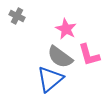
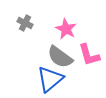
gray cross: moved 8 px right, 7 px down
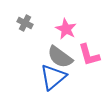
blue triangle: moved 3 px right, 2 px up
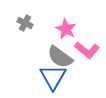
pink L-shape: moved 2 px left, 5 px up; rotated 35 degrees counterclockwise
blue triangle: rotated 20 degrees counterclockwise
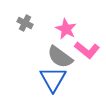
blue triangle: moved 2 px down
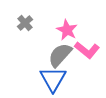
gray cross: rotated 21 degrees clockwise
pink star: moved 1 px right, 1 px down
gray semicircle: moved 2 px up; rotated 96 degrees clockwise
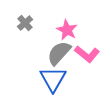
pink L-shape: moved 4 px down
gray semicircle: moved 1 px left, 2 px up
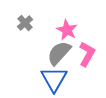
pink L-shape: rotated 100 degrees counterclockwise
blue triangle: moved 1 px right
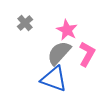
blue triangle: rotated 40 degrees counterclockwise
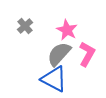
gray cross: moved 3 px down
gray semicircle: moved 1 px down
blue triangle: rotated 8 degrees clockwise
